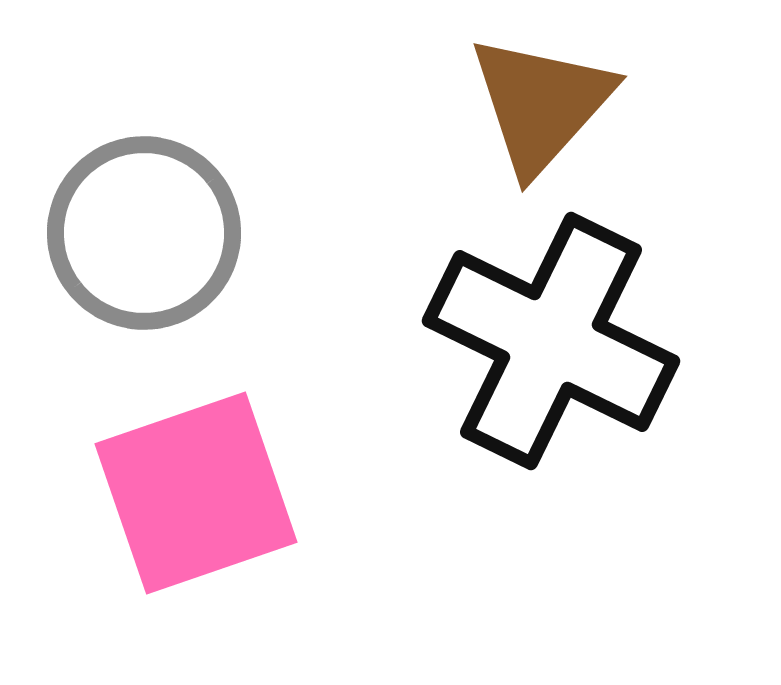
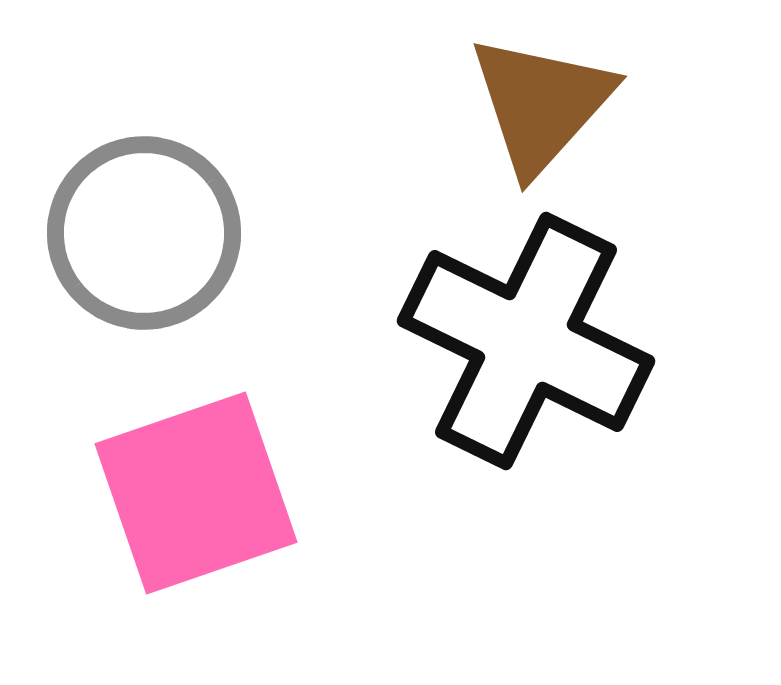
black cross: moved 25 px left
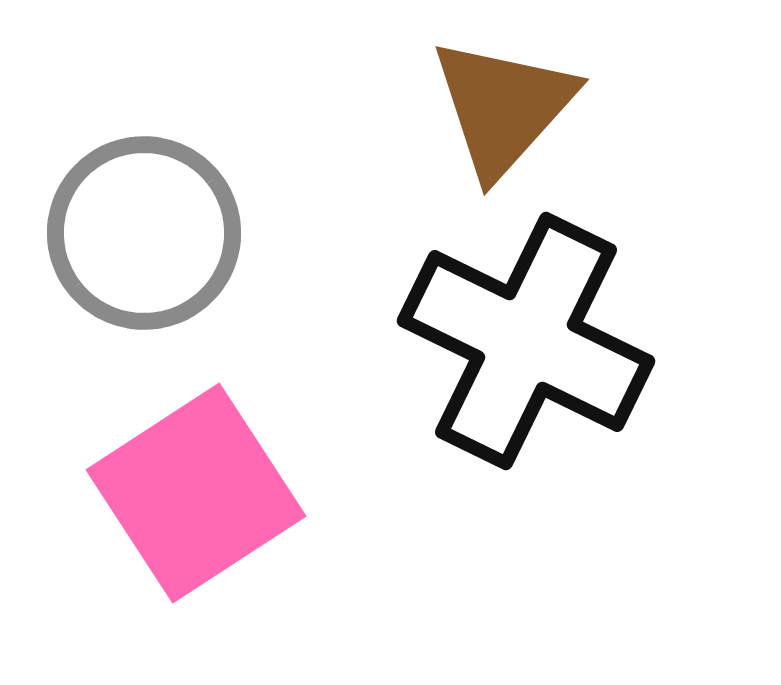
brown triangle: moved 38 px left, 3 px down
pink square: rotated 14 degrees counterclockwise
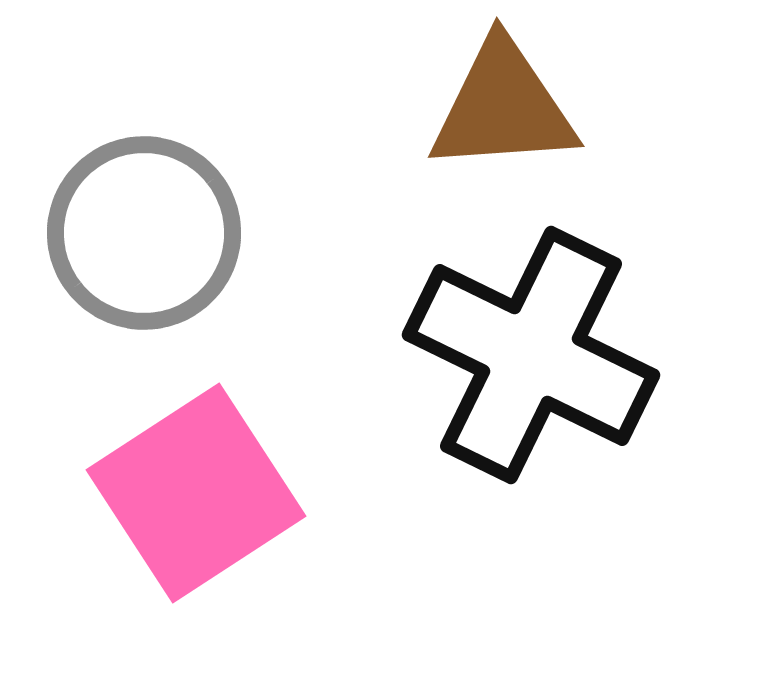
brown triangle: rotated 44 degrees clockwise
black cross: moved 5 px right, 14 px down
